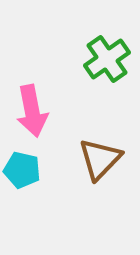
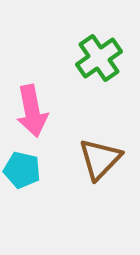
green cross: moved 8 px left, 1 px up
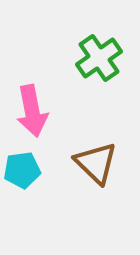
brown triangle: moved 4 px left, 4 px down; rotated 30 degrees counterclockwise
cyan pentagon: rotated 21 degrees counterclockwise
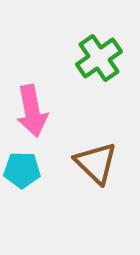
cyan pentagon: rotated 9 degrees clockwise
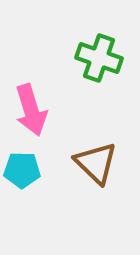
green cross: rotated 36 degrees counterclockwise
pink arrow: moved 1 px left, 1 px up; rotated 6 degrees counterclockwise
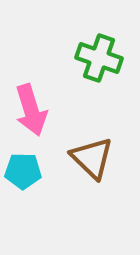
brown triangle: moved 4 px left, 5 px up
cyan pentagon: moved 1 px right, 1 px down
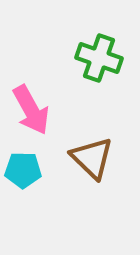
pink arrow: rotated 12 degrees counterclockwise
cyan pentagon: moved 1 px up
